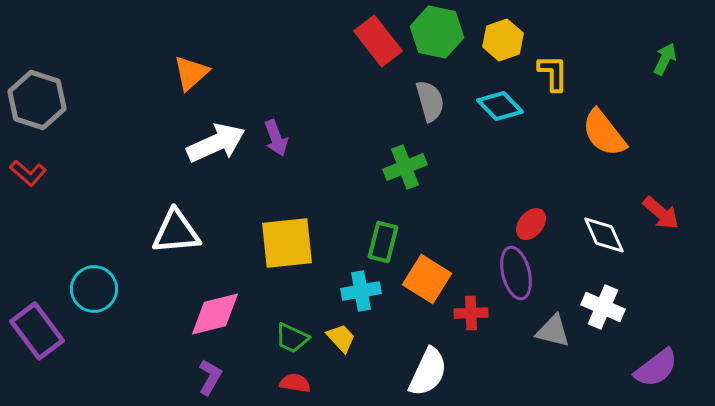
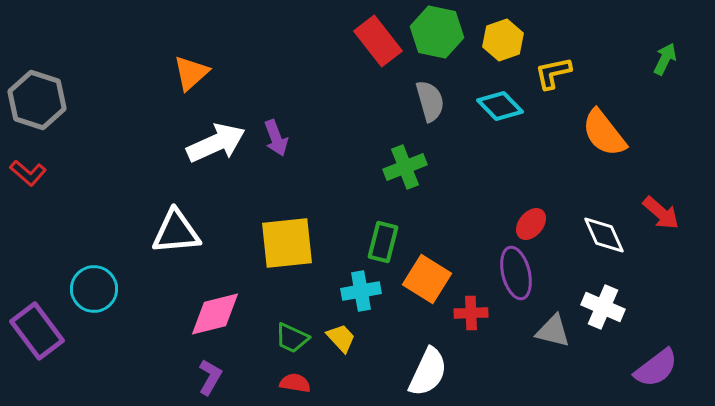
yellow L-shape: rotated 102 degrees counterclockwise
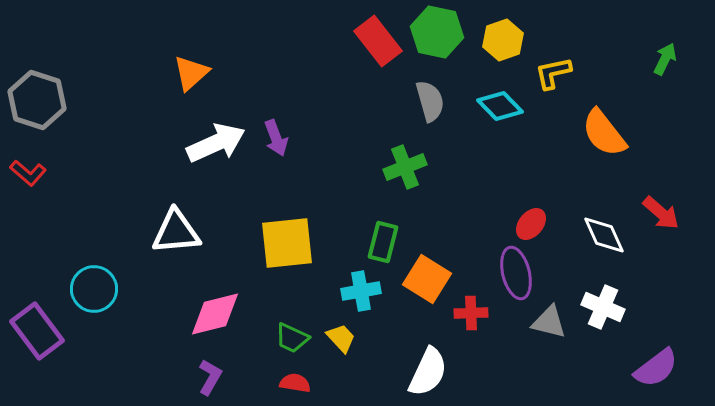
gray triangle: moved 4 px left, 9 px up
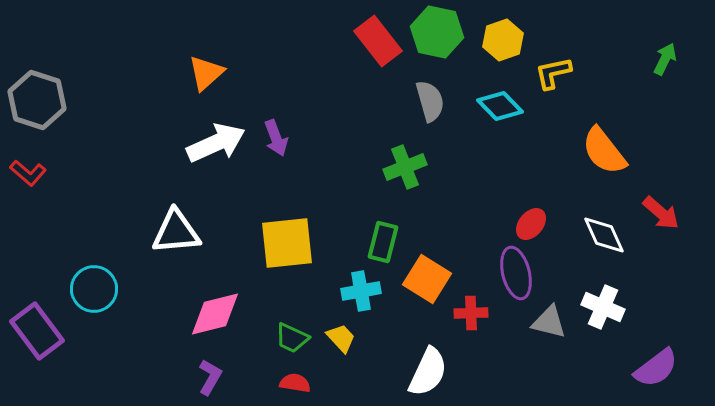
orange triangle: moved 15 px right
orange semicircle: moved 18 px down
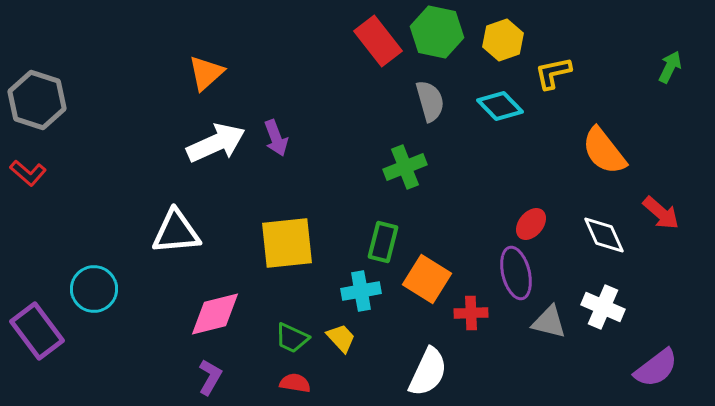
green arrow: moved 5 px right, 8 px down
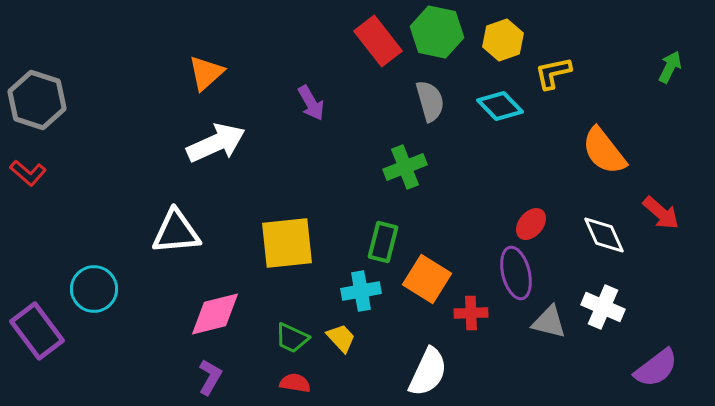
purple arrow: moved 35 px right, 35 px up; rotated 9 degrees counterclockwise
